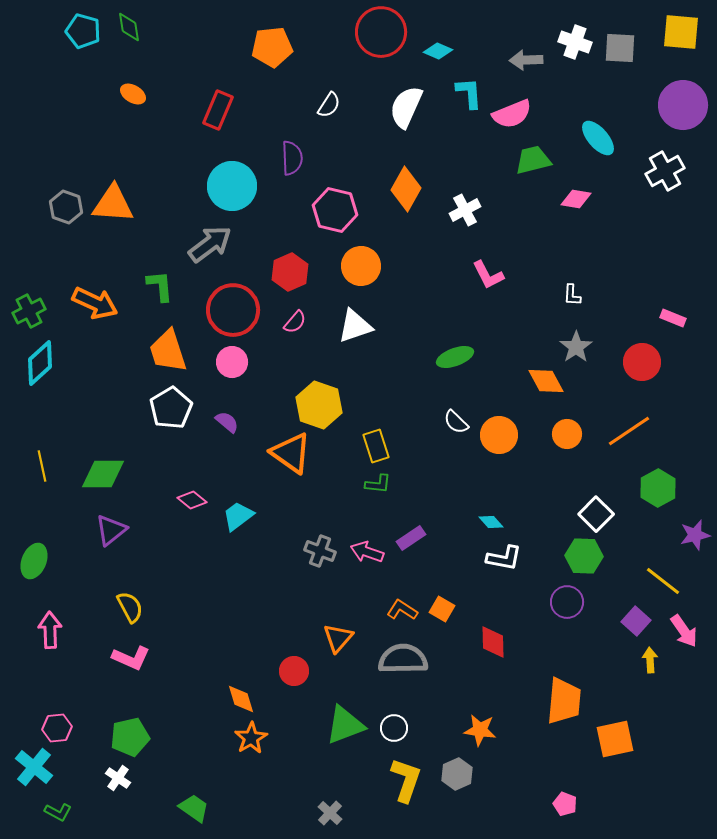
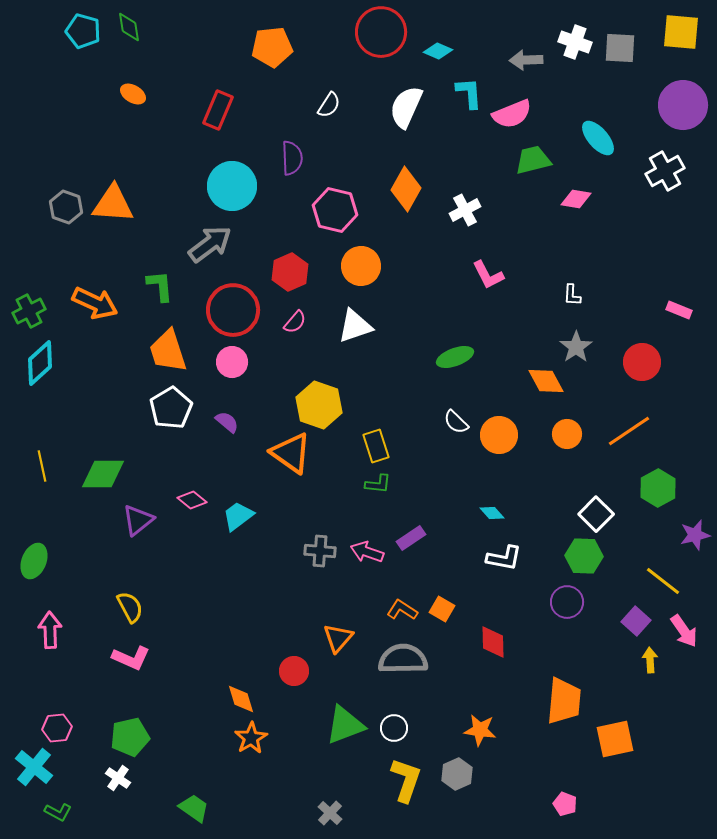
pink rectangle at (673, 318): moved 6 px right, 8 px up
cyan diamond at (491, 522): moved 1 px right, 9 px up
purple triangle at (111, 530): moved 27 px right, 10 px up
gray cross at (320, 551): rotated 16 degrees counterclockwise
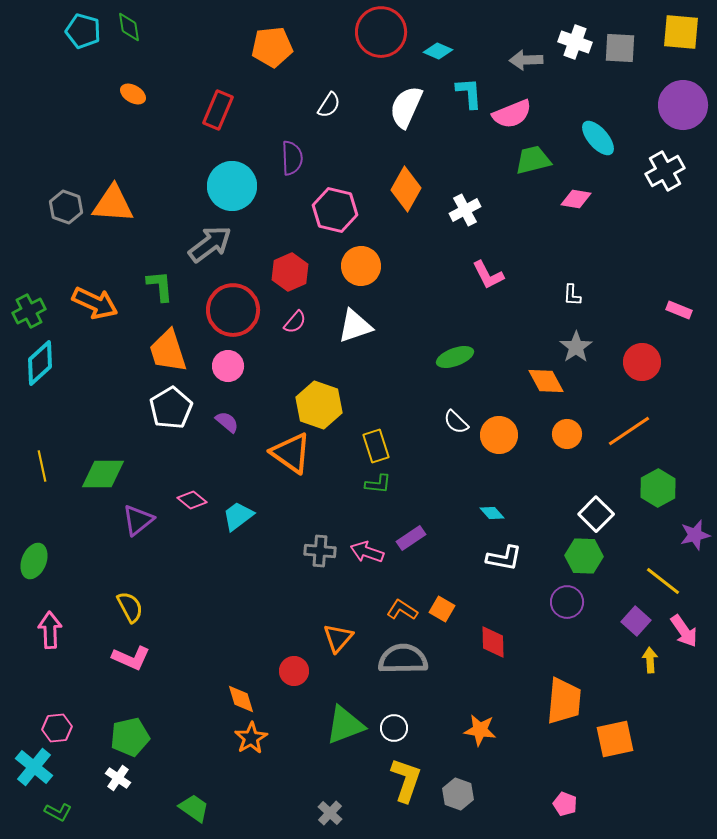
pink circle at (232, 362): moved 4 px left, 4 px down
gray hexagon at (457, 774): moved 1 px right, 20 px down; rotated 16 degrees counterclockwise
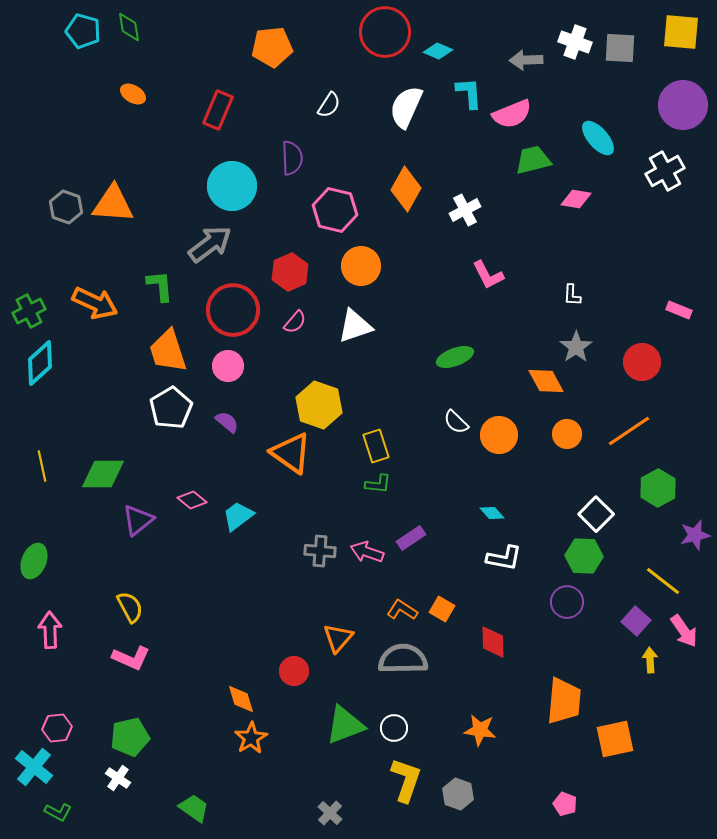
red circle at (381, 32): moved 4 px right
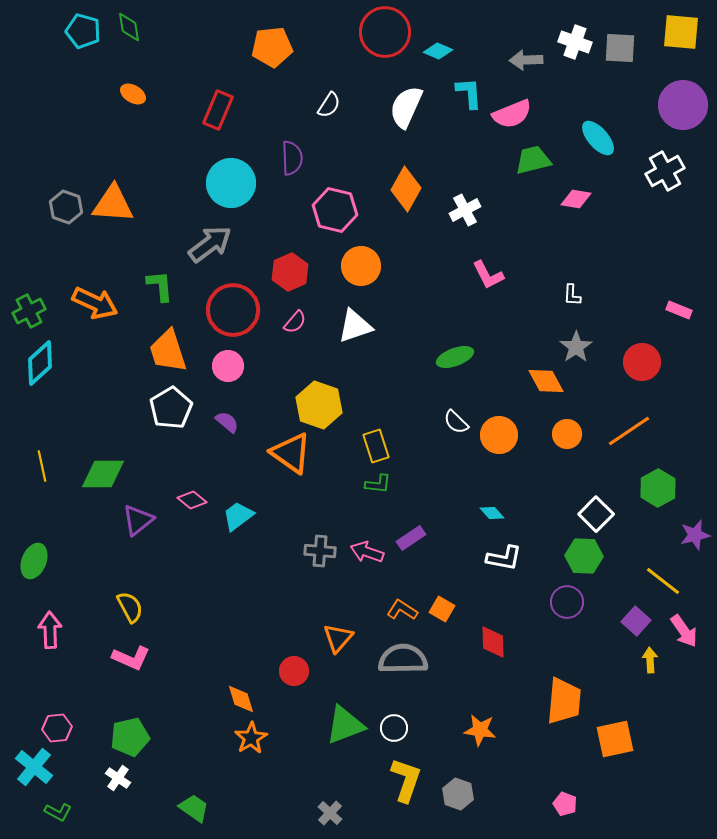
cyan circle at (232, 186): moved 1 px left, 3 px up
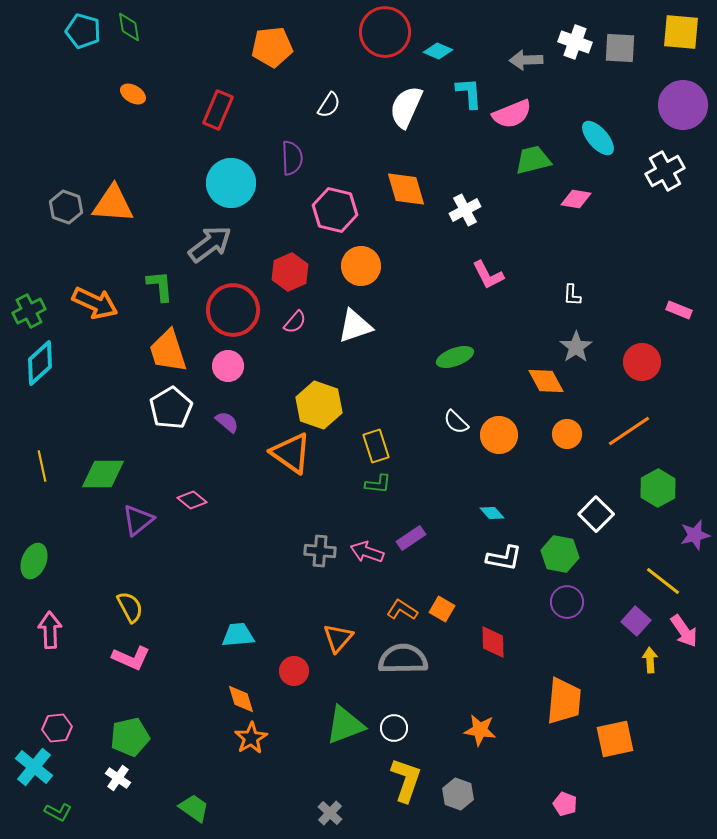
orange diamond at (406, 189): rotated 45 degrees counterclockwise
cyan trapezoid at (238, 516): moved 119 px down; rotated 32 degrees clockwise
green hexagon at (584, 556): moved 24 px left, 2 px up; rotated 9 degrees clockwise
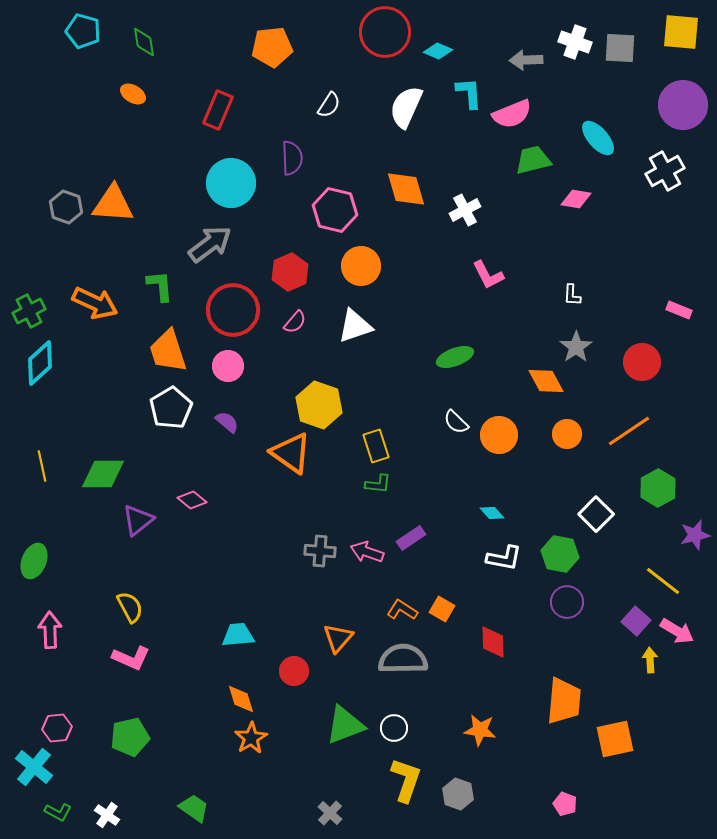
green diamond at (129, 27): moved 15 px right, 15 px down
pink arrow at (684, 631): moved 7 px left; rotated 24 degrees counterclockwise
white cross at (118, 778): moved 11 px left, 37 px down
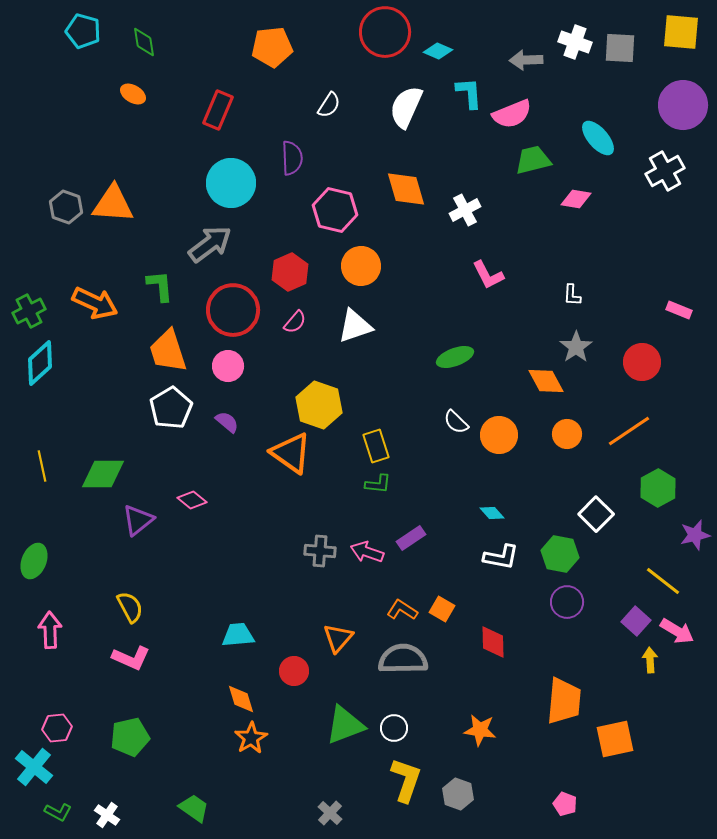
white L-shape at (504, 558): moved 3 px left, 1 px up
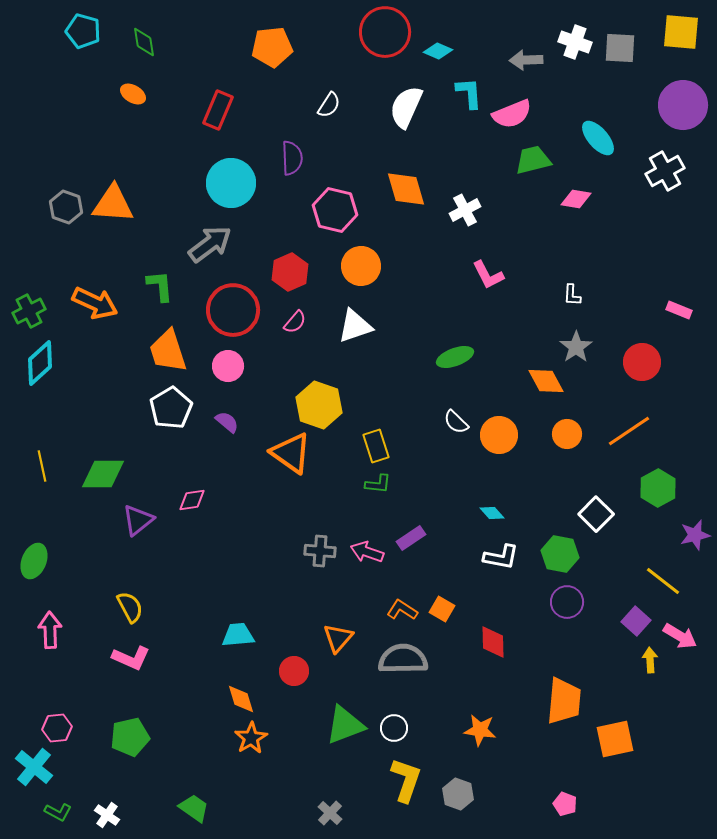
pink diamond at (192, 500): rotated 48 degrees counterclockwise
pink arrow at (677, 631): moved 3 px right, 5 px down
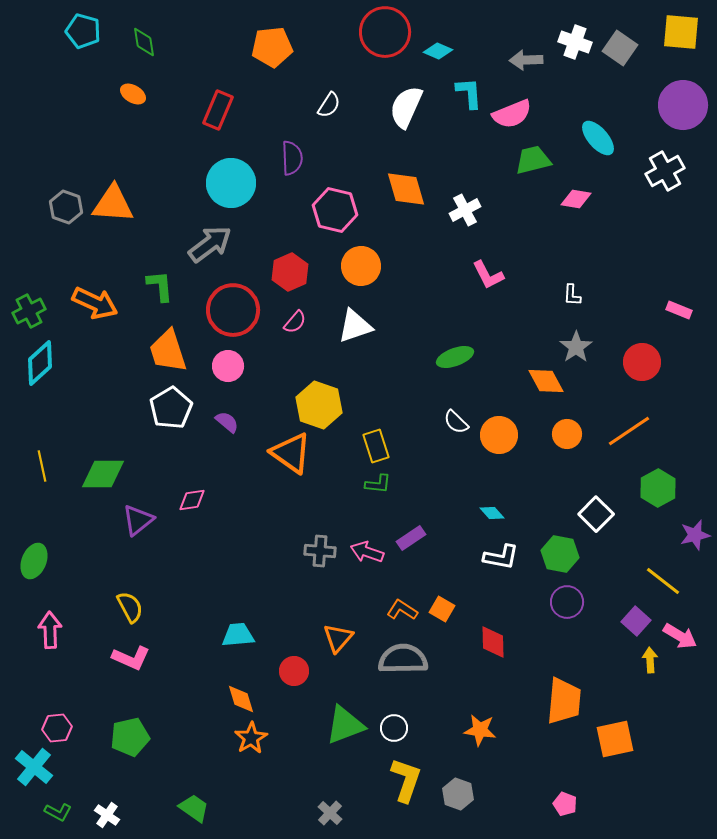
gray square at (620, 48): rotated 32 degrees clockwise
